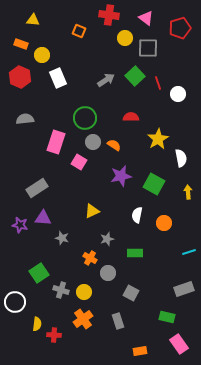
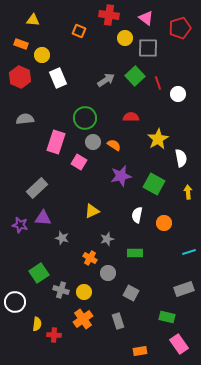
gray rectangle at (37, 188): rotated 10 degrees counterclockwise
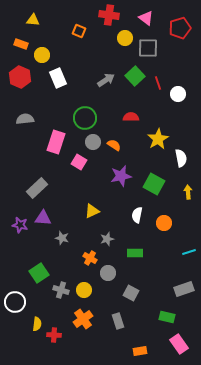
yellow circle at (84, 292): moved 2 px up
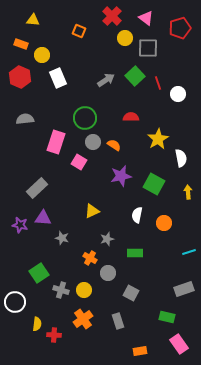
red cross at (109, 15): moved 3 px right, 1 px down; rotated 36 degrees clockwise
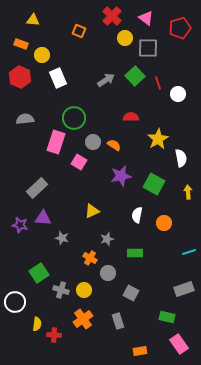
green circle at (85, 118): moved 11 px left
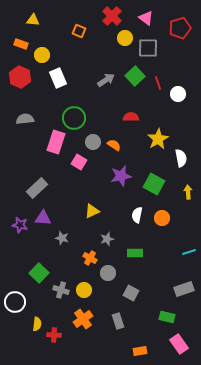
orange circle at (164, 223): moved 2 px left, 5 px up
green square at (39, 273): rotated 12 degrees counterclockwise
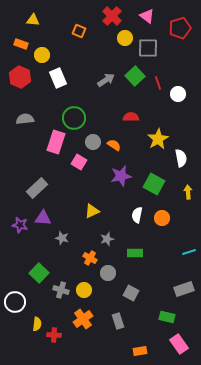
pink triangle at (146, 18): moved 1 px right, 2 px up
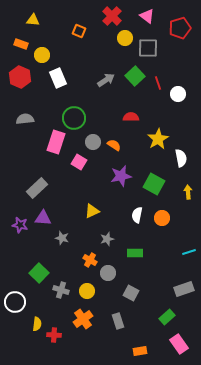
orange cross at (90, 258): moved 2 px down
yellow circle at (84, 290): moved 3 px right, 1 px down
green rectangle at (167, 317): rotated 56 degrees counterclockwise
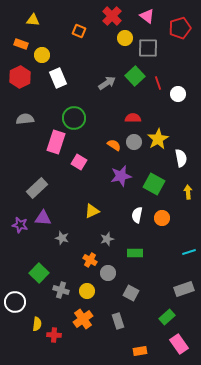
red hexagon at (20, 77): rotated 10 degrees clockwise
gray arrow at (106, 80): moved 1 px right, 3 px down
red semicircle at (131, 117): moved 2 px right, 1 px down
gray circle at (93, 142): moved 41 px right
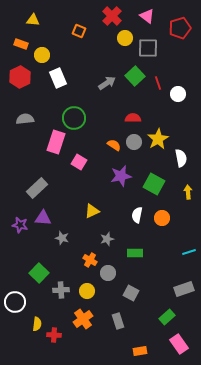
gray cross at (61, 290): rotated 21 degrees counterclockwise
